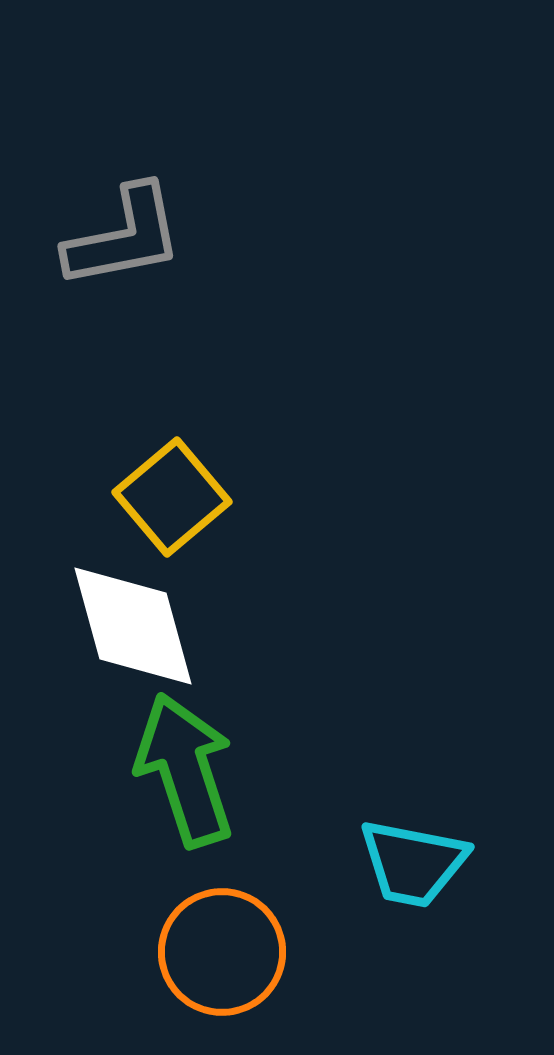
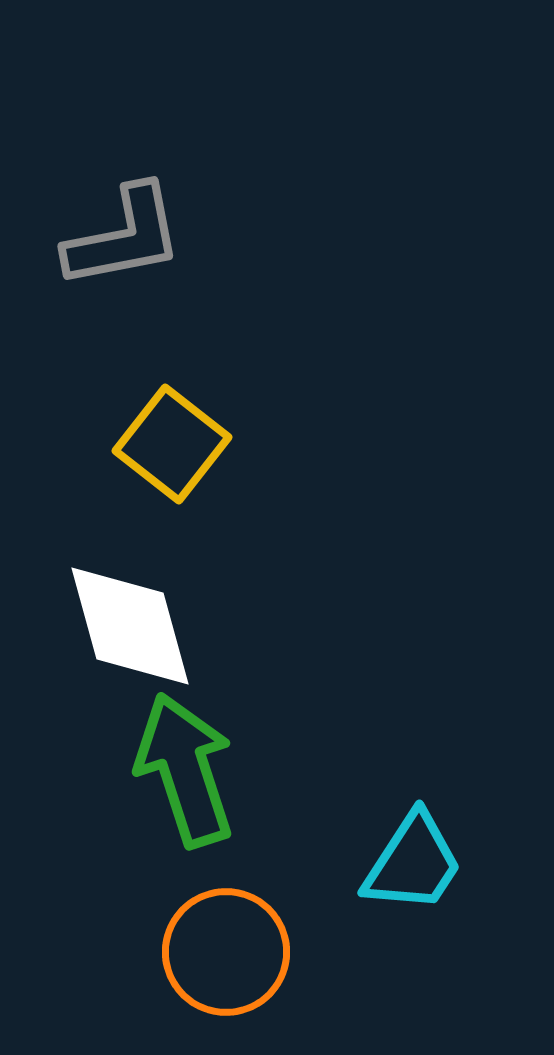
yellow square: moved 53 px up; rotated 12 degrees counterclockwise
white diamond: moved 3 px left
cyan trapezoid: rotated 68 degrees counterclockwise
orange circle: moved 4 px right
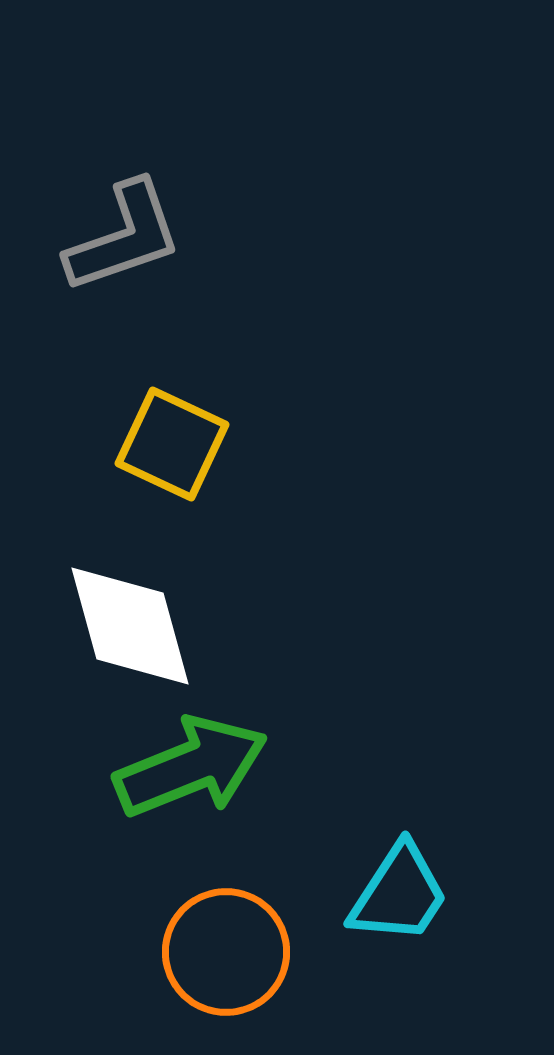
gray L-shape: rotated 8 degrees counterclockwise
yellow square: rotated 13 degrees counterclockwise
green arrow: moved 6 px right, 3 px up; rotated 86 degrees clockwise
cyan trapezoid: moved 14 px left, 31 px down
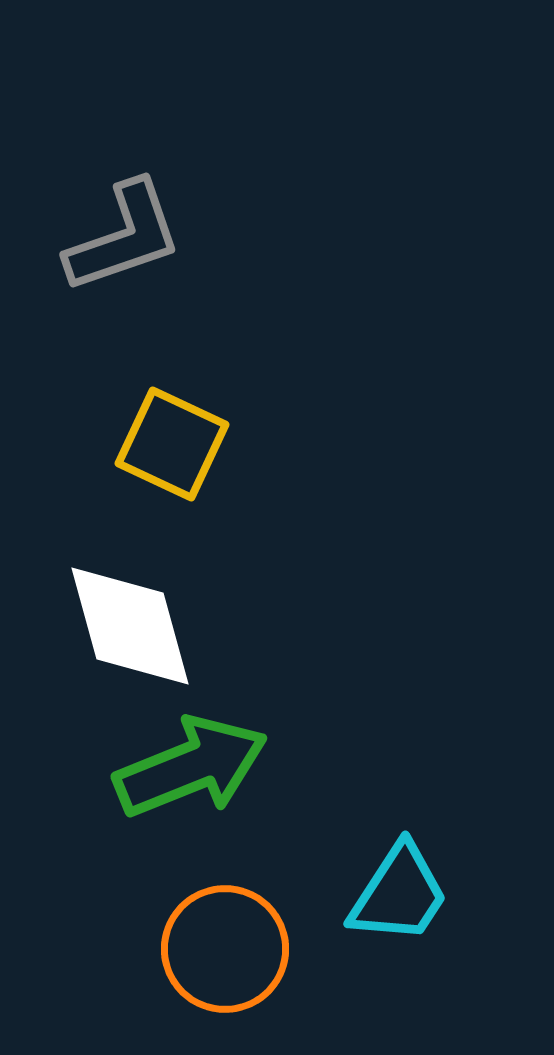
orange circle: moved 1 px left, 3 px up
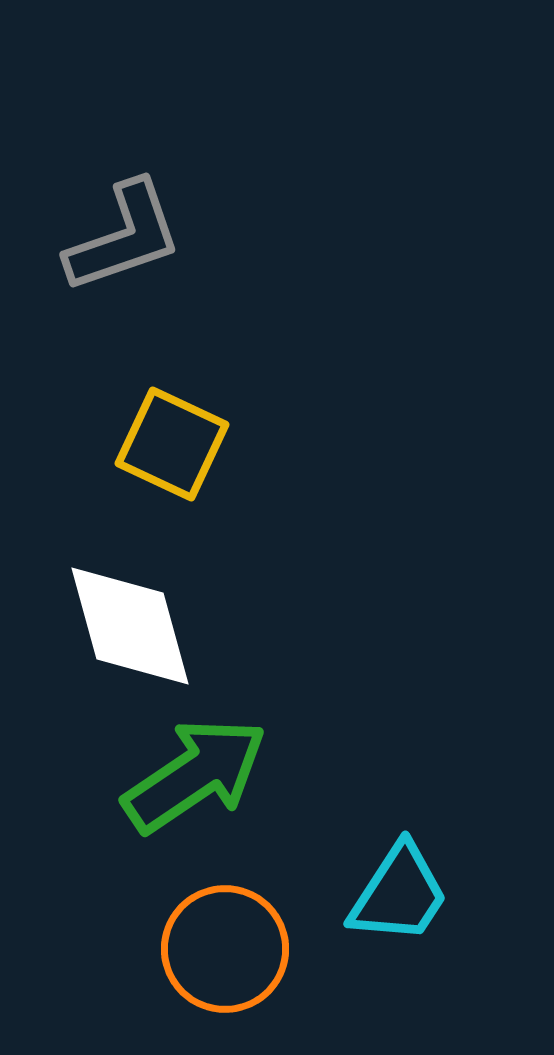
green arrow: moved 4 px right, 8 px down; rotated 12 degrees counterclockwise
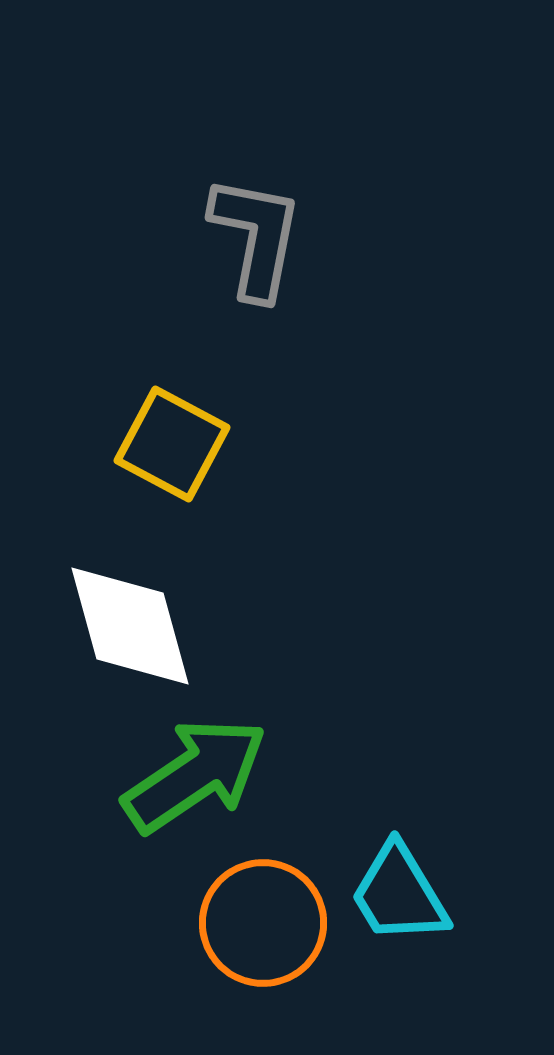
gray L-shape: moved 132 px right; rotated 60 degrees counterclockwise
yellow square: rotated 3 degrees clockwise
cyan trapezoid: rotated 116 degrees clockwise
orange circle: moved 38 px right, 26 px up
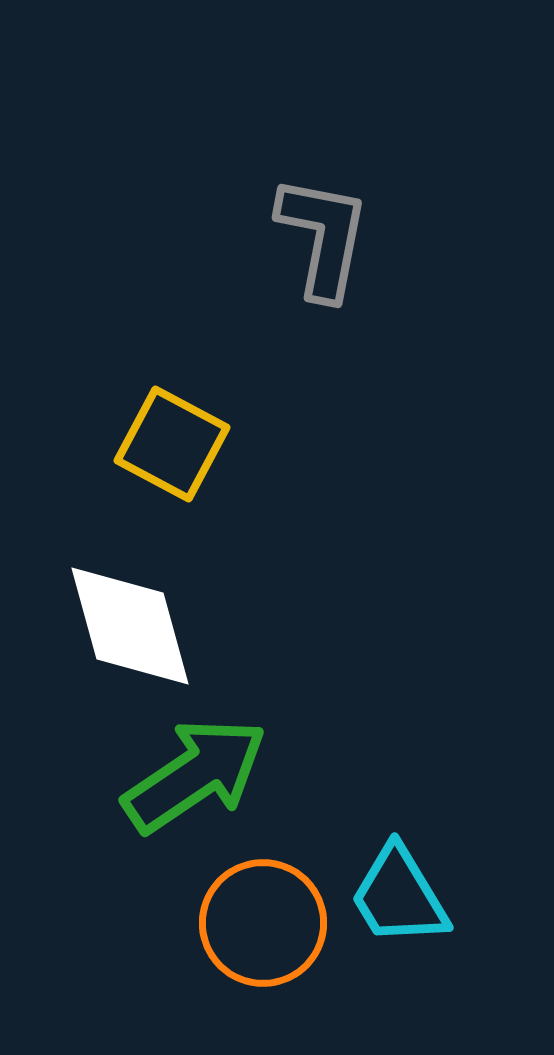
gray L-shape: moved 67 px right
cyan trapezoid: moved 2 px down
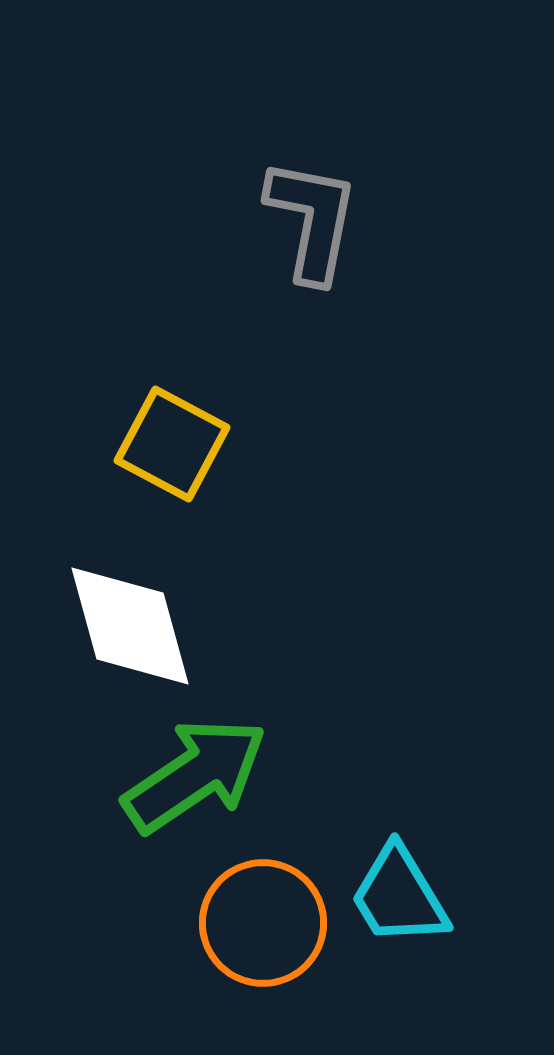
gray L-shape: moved 11 px left, 17 px up
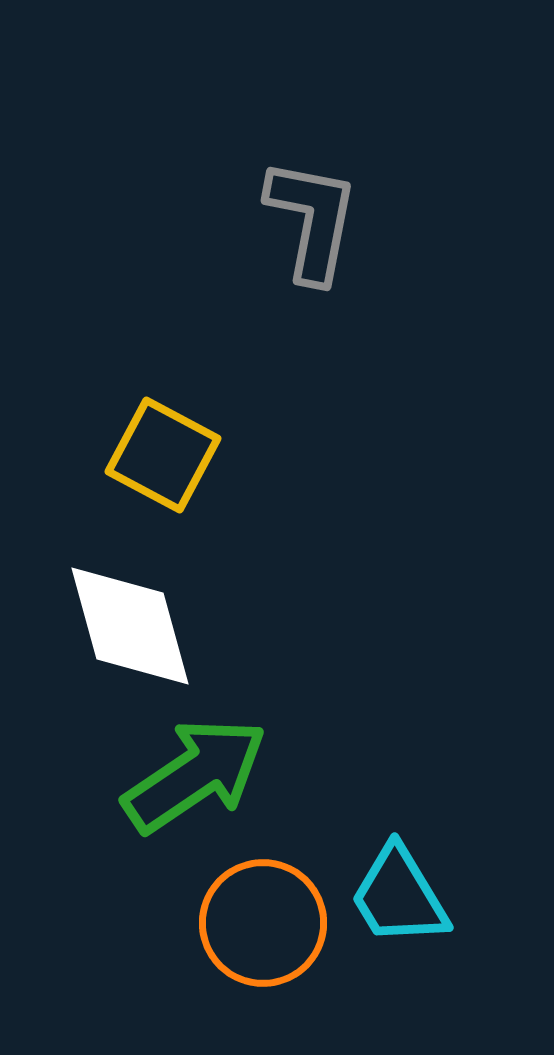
yellow square: moved 9 px left, 11 px down
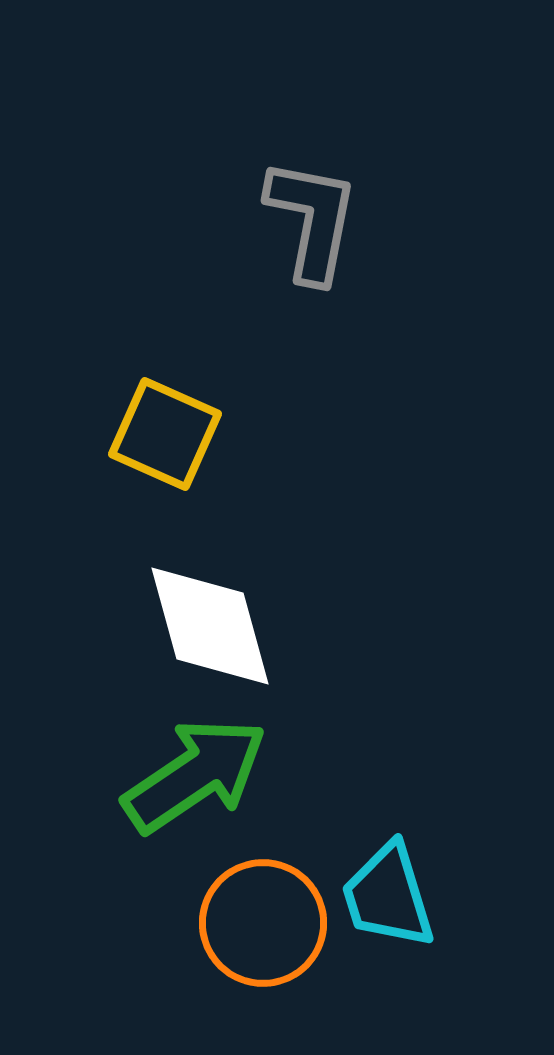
yellow square: moved 2 px right, 21 px up; rotated 4 degrees counterclockwise
white diamond: moved 80 px right
cyan trapezoid: moved 11 px left; rotated 14 degrees clockwise
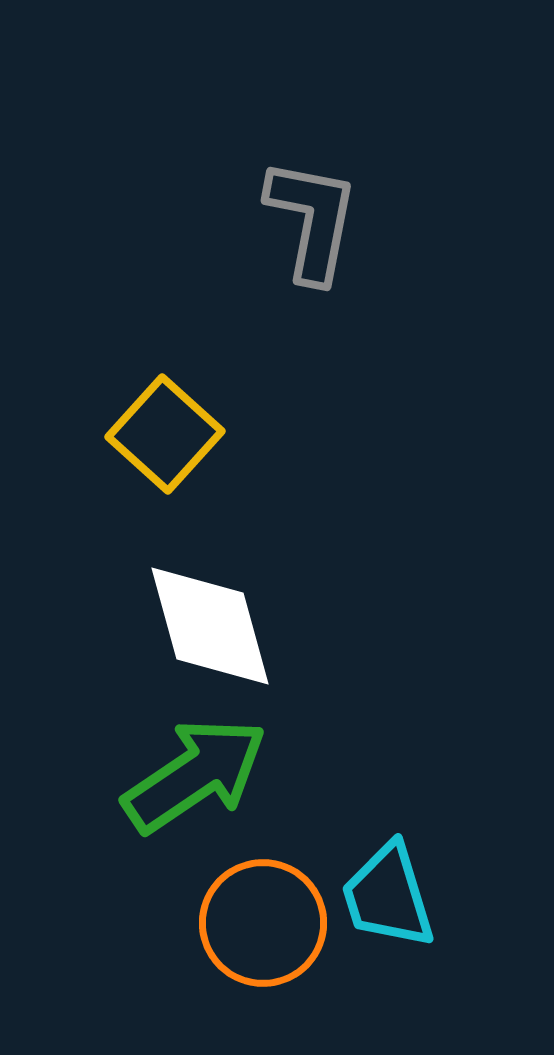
yellow square: rotated 18 degrees clockwise
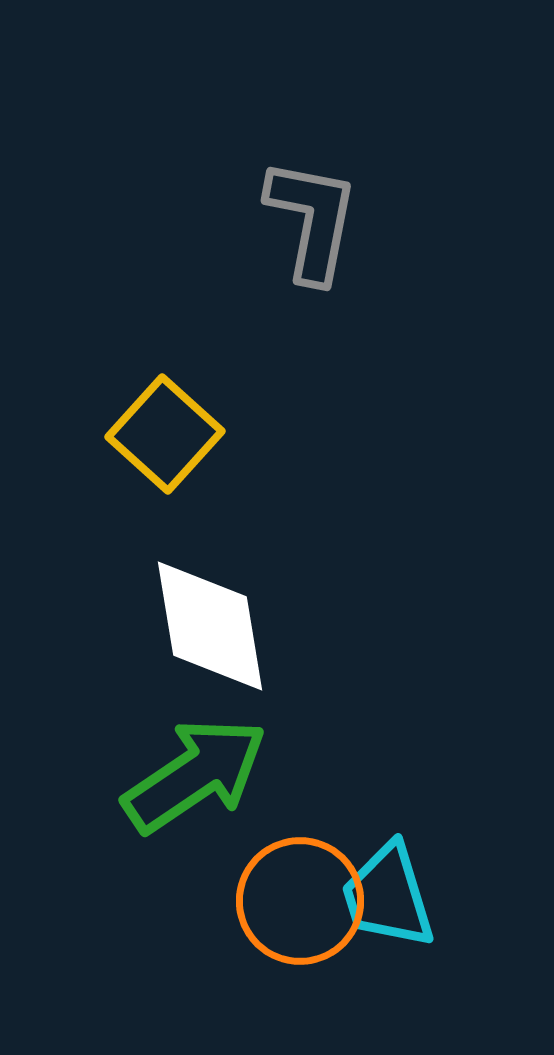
white diamond: rotated 6 degrees clockwise
orange circle: moved 37 px right, 22 px up
